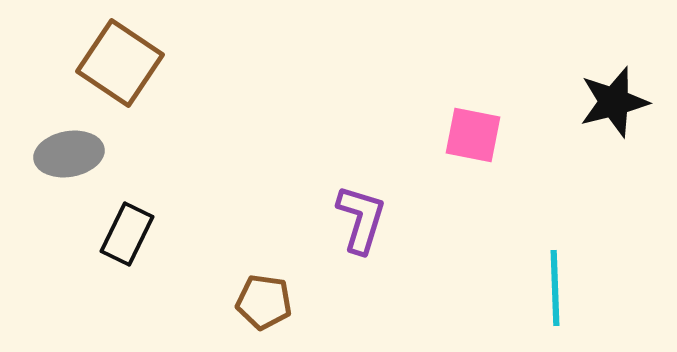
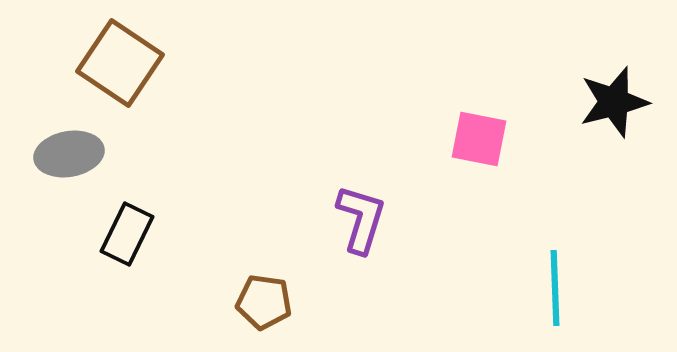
pink square: moved 6 px right, 4 px down
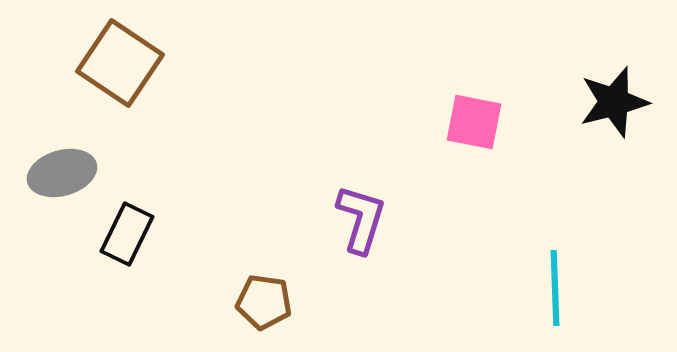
pink square: moved 5 px left, 17 px up
gray ellipse: moved 7 px left, 19 px down; rotated 6 degrees counterclockwise
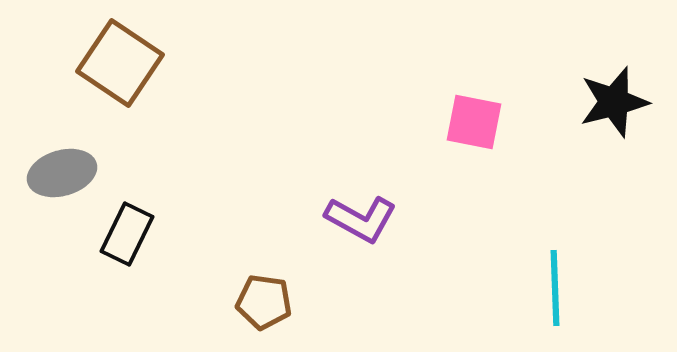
purple L-shape: rotated 102 degrees clockwise
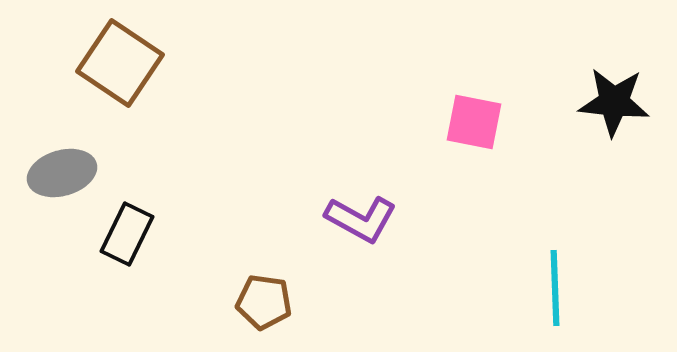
black star: rotated 20 degrees clockwise
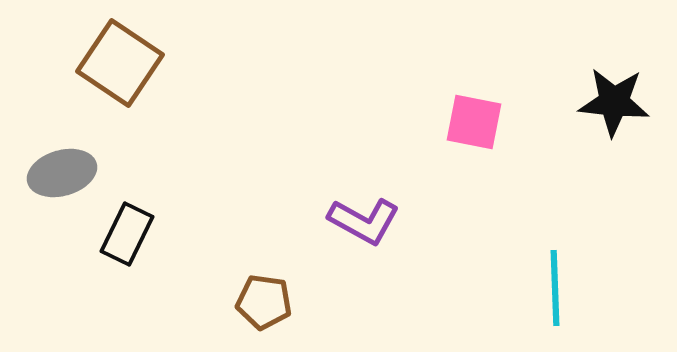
purple L-shape: moved 3 px right, 2 px down
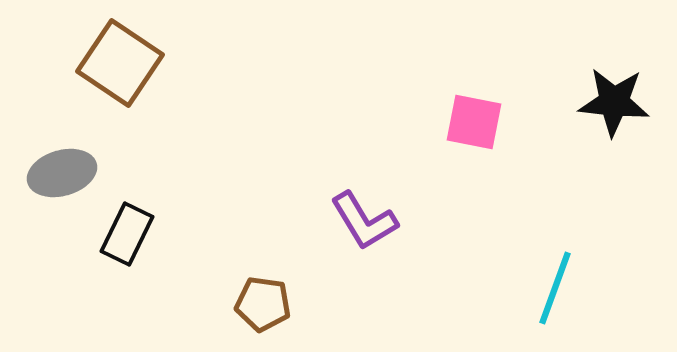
purple L-shape: rotated 30 degrees clockwise
cyan line: rotated 22 degrees clockwise
brown pentagon: moved 1 px left, 2 px down
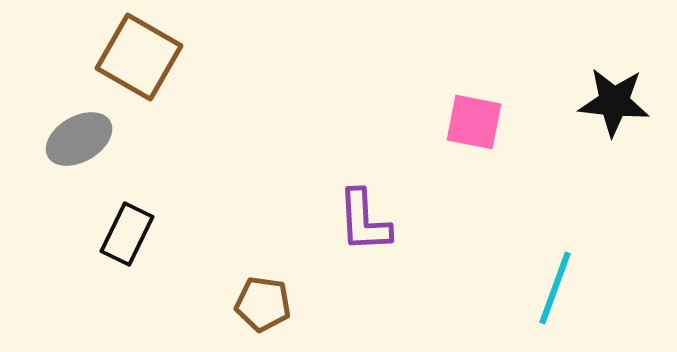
brown square: moved 19 px right, 6 px up; rotated 4 degrees counterclockwise
gray ellipse: moved 17 px right, 34 px up; rotated 14 degrees counterclockwise
purple L-shape: rotated 28 degrees clockwise
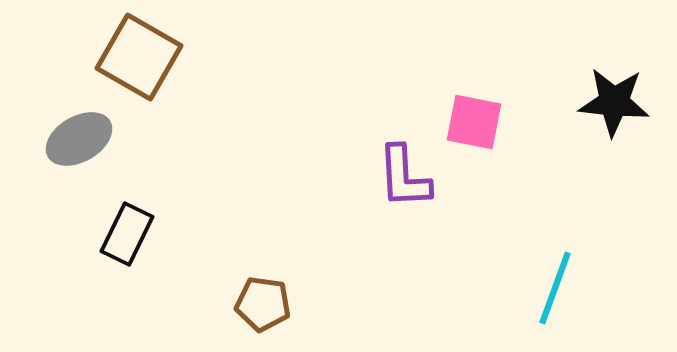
purple L-shape: moved 40 px right, 44 px up
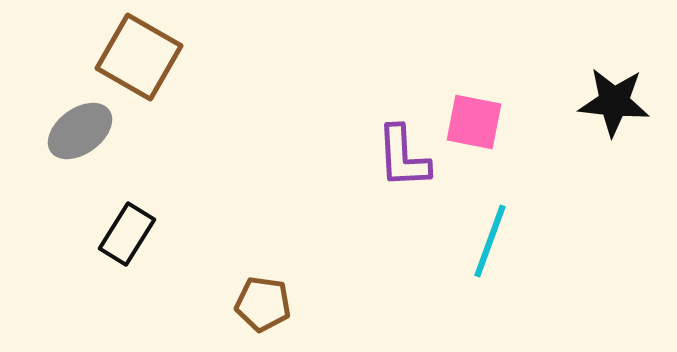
gray ellipse: moved 1 px right, 8 px up; rotated 6 degrees counterclockwise
purple L-shape: moved 1 px left, 20 px up
black rectangle: rotated 6 degrees clockwise
cyan line: moved 65 px left, 47 px up
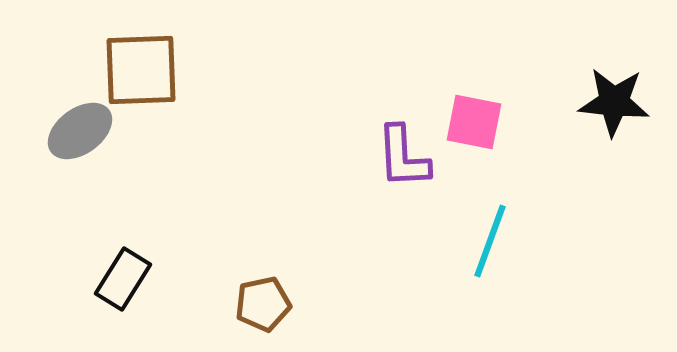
brown square: moved 2 px right, 13 px down; rotated 32 degrees counterclockwise
black rectangle: moved 4 px left, 45 px down
brown pentagon: rotated 20 degrees counterclockwise
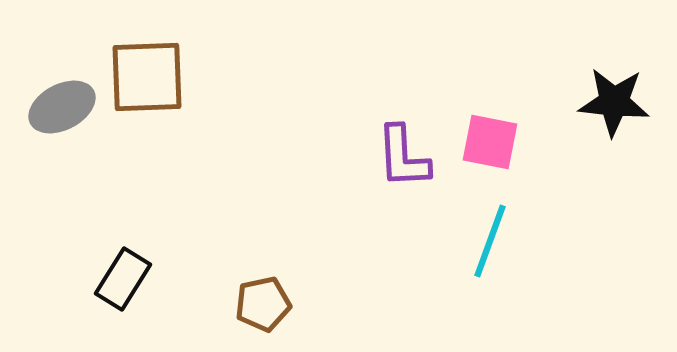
brown square: moved 6 px right, 7 px down
pink square: moved 16 px right, 20 px down
gray ellipse: moved 18 px left, 24 px up; rotated 8 degrees clockwise
